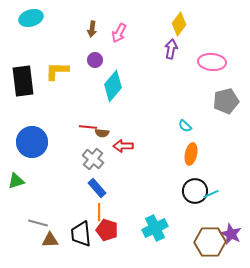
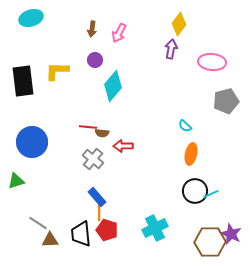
blue rectangle: moved 9 px down
gray line: rotated 18 degrees clockwise
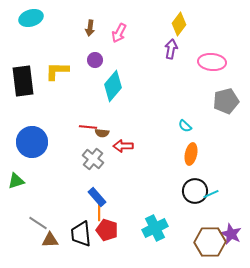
brown arrow: moved 2 px left, 1 px up
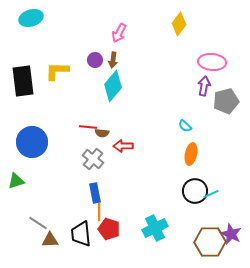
brown arrow: moved 23 px right, 32 px down
purple arrow: moved 33 px right, 37 px down
blue rectangle: moved 2 px left, 4 px up; rotated 30 degrees clockwise
red pentagon: moved 2 px right, 1 px up
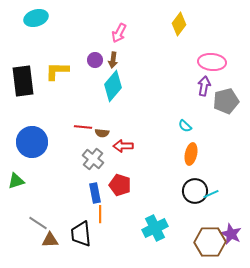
cyan ellipse: moved 5 px right
red line: moved 5 px left
orange line: moved 1 px right, 2 px down
red pentagon: moved 11 px right, 44 px up
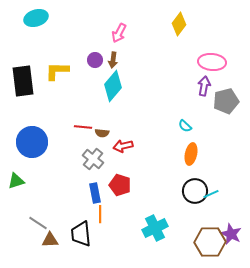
red arrow: rotated 12 degrees counterclockwise
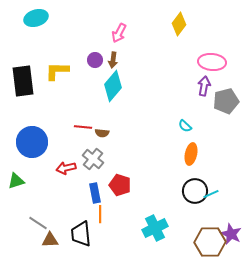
red arrow: moved 57 px left, 22 px down
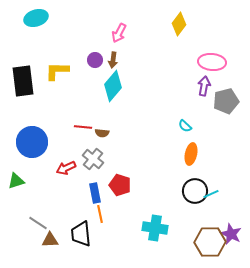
red arrow: rotated 12 degrees counterclockwise
orange line: rotated 12 degrees counterclockwise
cyan cross: rotated 35 degrees clockwise
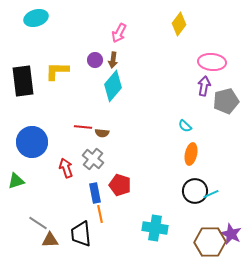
red arrow: rotated 96 degrees clockwise
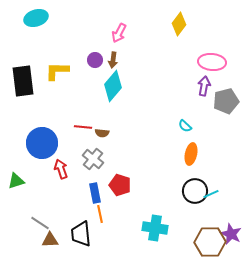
blue circle: moved 10 px right, 1 px down
red arrow: moved 5 px left, 1 px down
gray line: moved 2 px right
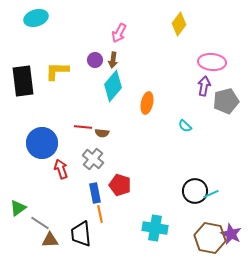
orange ellipse: moved 44 px left, 51 px up
green triangle: moved 2 px right, 27 px down; rotated 18 degrees counterclockwise
brown hexagon: moved 4 px up; rotated 12 degrees clockwise
